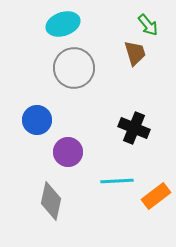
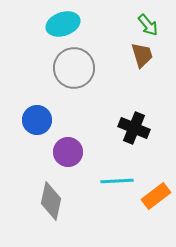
brown trapezoid: moved 7 px right, 2 px down
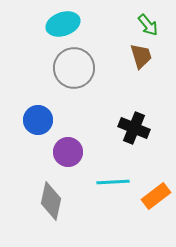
brown trapezoid: moved 1 px left, 1 px down
blue circle: moved 1 px right
cyan line: moved 4 px left, 1 px down
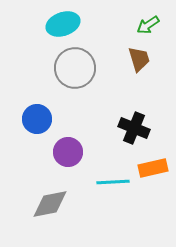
green arrow: rotated 95 degrees clockwise
brown trapezoid: moved 2 px left, 3 px down
gray circle: moved 1 px right
blue circle: moved 1 px left, 1 px up
orange rectangle: moved 3 px left, 28 px up; rotated 24 degrees clockwise
gray diamond: moved 1 px left, 3 px down; rotated 66 degrees clockwise
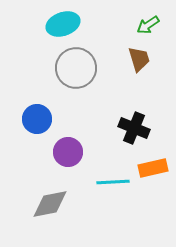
gray circle: moved 1 px right
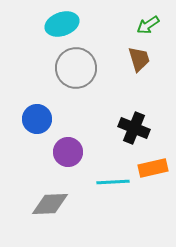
cyan ellipse: moved 1 px left
gray diamond: rotated 9 degrees clockwise
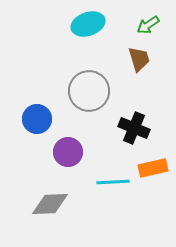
cyan ellipse: moved 26 px right
gray circle: moved 13 px right, 23 px down
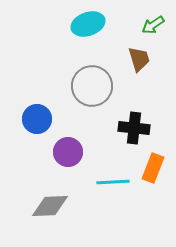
green arrow: moved 5 px right
gray circle: moved 3 px right, 5 px up
black cross: rotated 16 degrees counterclockwise
orange rectangle: rotated 56 degrees counterclockwise
gray diamond: moved 2 px down
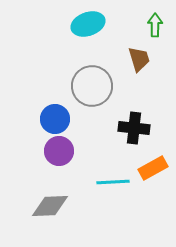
green arrow: moved 2 px right; rotated 125 degrees clockwise
blue circle: moved 18 px right
purple circle: moved 9 px left, 1 px up
orange rectangle: rotated 40 degrees clockwise
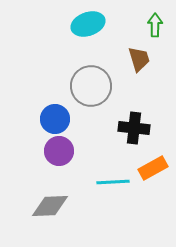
gray circle: moved 1 px left
